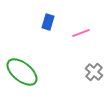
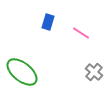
pink line: rotated 54 degrees clockwise
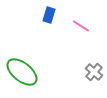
blue rectangle: moved 1 px right, 7 px up
pink line: moved 7 px up
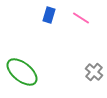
pink line: moved 8 px up
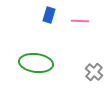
pink line: moved 1 px left, 3 px down; rotated 30 degrees counterclockwise
green ellipse: moved 14 px right, 9 px up; rotated 32 degrees counterclockwise
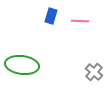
blue rectangle: moved 2 px right, 1 px down
green ellipse: moved 14 px left, 2 px down
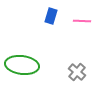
pink line: moved 2 px right
gray cross: moved 17 px left
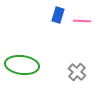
blue rectangle: moved 7 px right, 1 px up
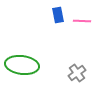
blue rectangle: rotated 28 degrees counterclockwise
gray cross: moved 1 px down; rotated 12 degrees clockwise
